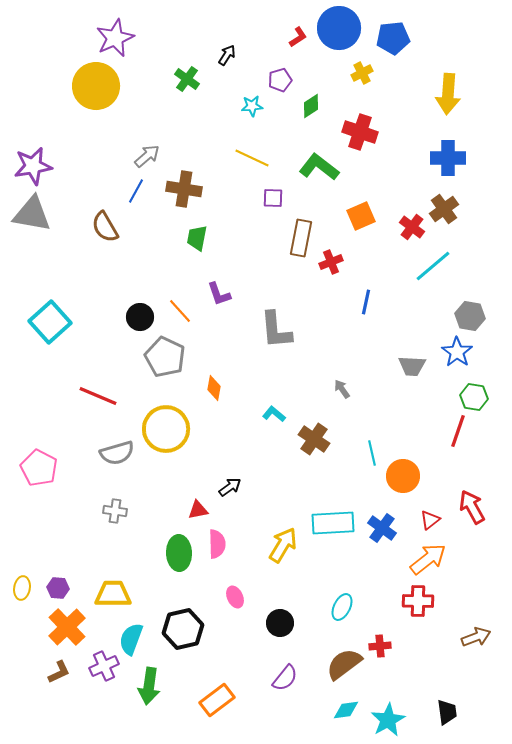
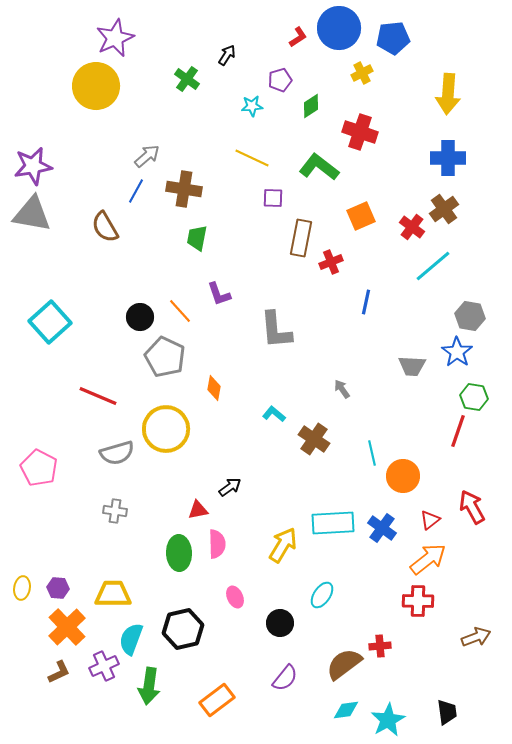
cyan ellipse at (342, 607): moved 20 px left, 12 px up; rotated 8 degrees clockwise
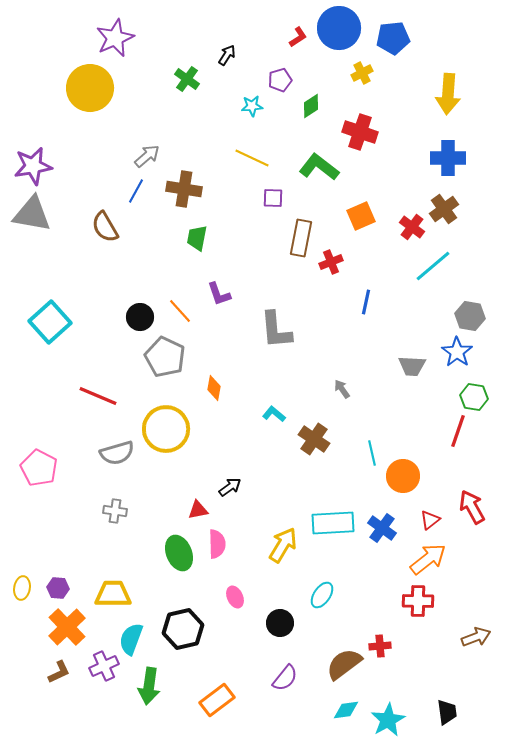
yellow circle at (96, 86): moved 6 px left, 2 px down
green ellipse at (179, 553): rotated 20 degrees counterclockwise
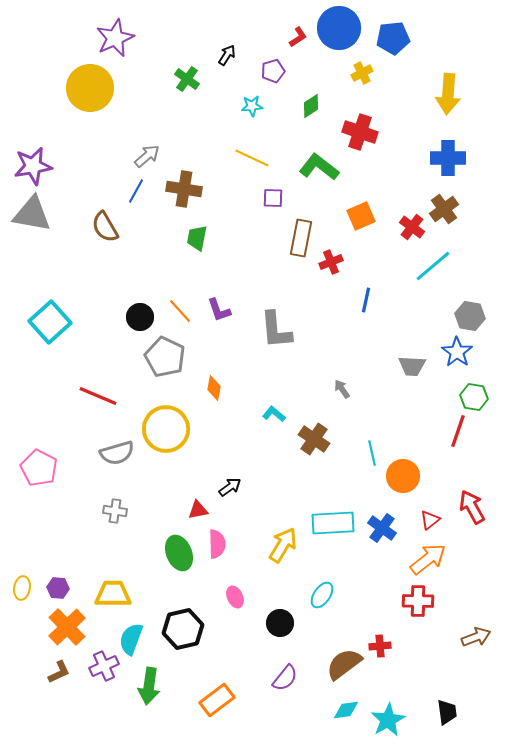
purple pentagon at (280, 80): moved 7 px left, 9 px up
purple L-shape at (219, 294): moved 16 px down
blue line at (366, 302): moved 2 px up
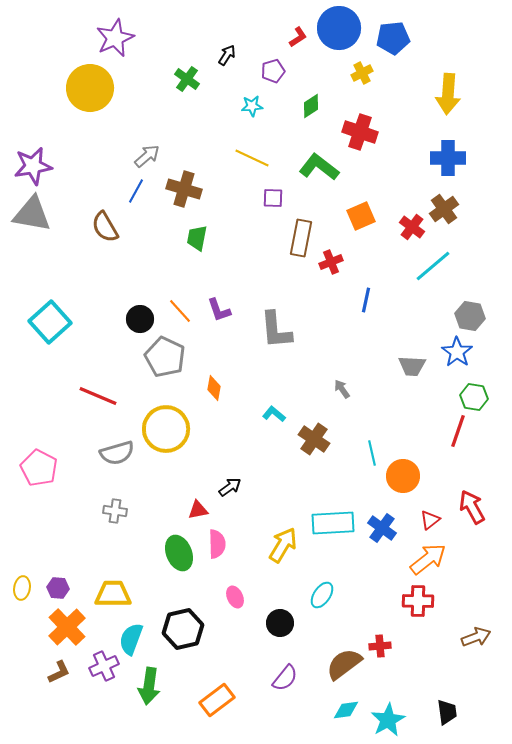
brown cross at (184, 189): rotated 8 degrees clockwise
black circle at (140, 317): moved 2 px down
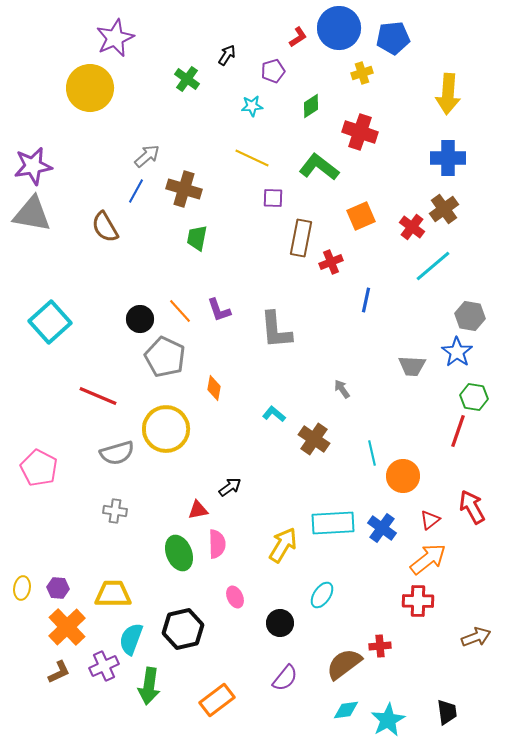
yellow cross at (362, 73): rotated 10 degrees clockwise
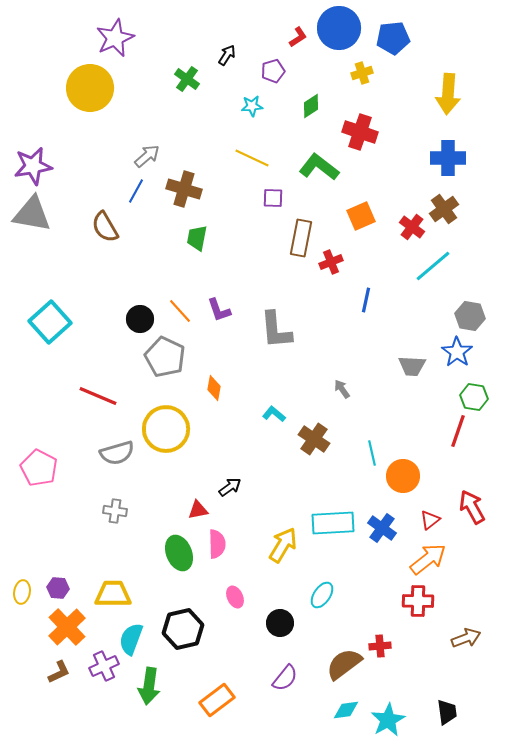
yellow ellipse at (22, 588): moved 4 px down
brown arrow at (476, 637): moved 10 px left, 1 px down
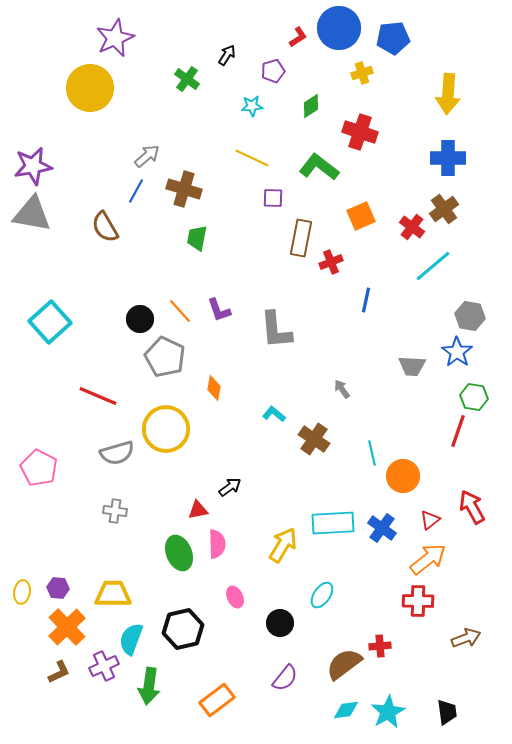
cyan star at (388, 720): moved 8 px up
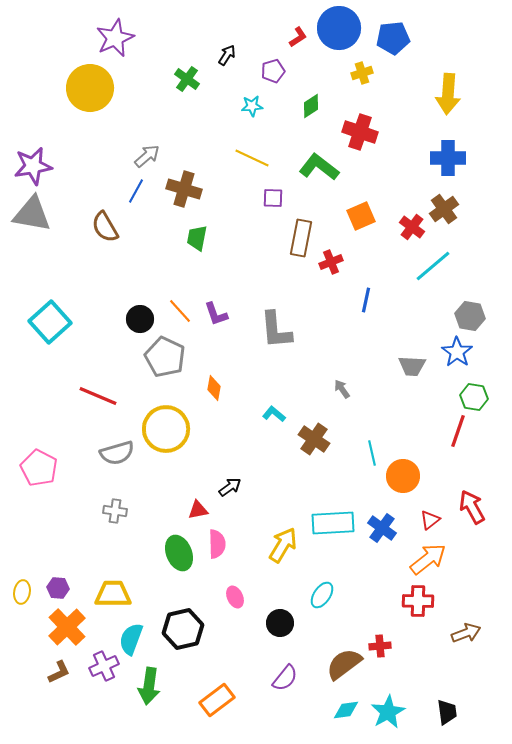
purple L-shape at (219, 310): moved 3 px left, 4 px down
brown arrow at (466, 638): moved 5 px up
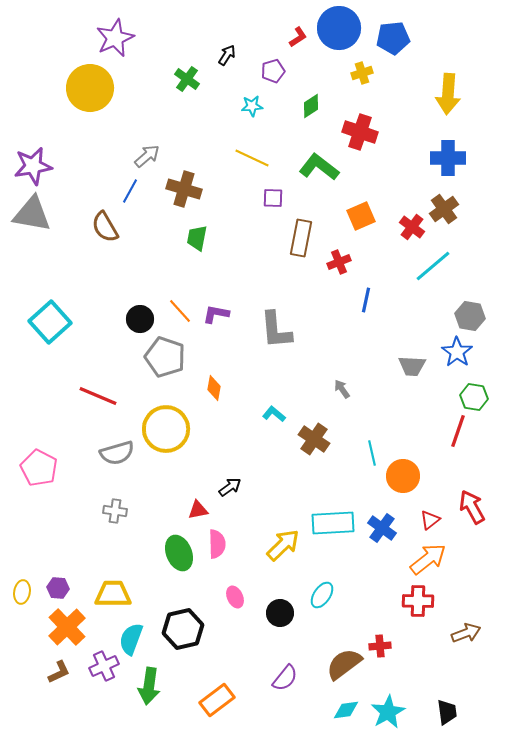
blue line at (136, 191): moved 6 px left
red cross at (331, 262): moved 8 px right
purple L-shape at (216, 314): rotated 120 degrees clockwise
gray pentagon at (165, 357): rotated 6 degrees counterclockwise
yellow arrow at (283, 545): rotated 15 degrees clockwise
black circle at (280, 623): moved 10 px up
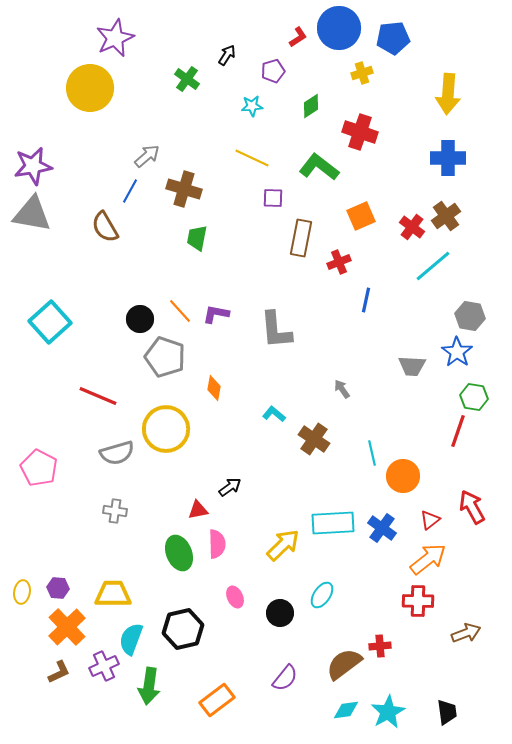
brown cross at (444, 209): moved 2 px right, 7 px down
